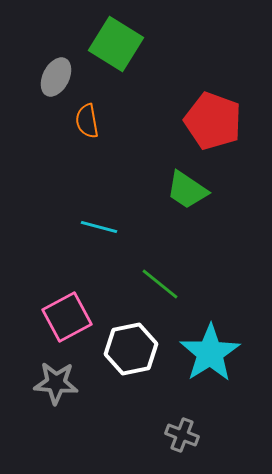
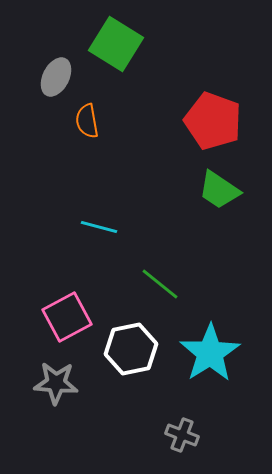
green trapezoid: moved 32 px right
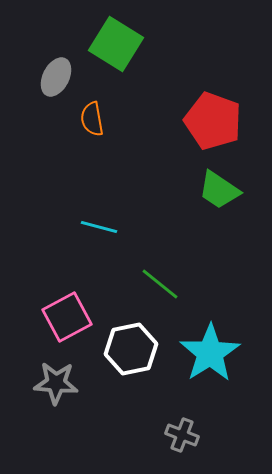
orange semicircle: moved 5 px right, 2 px up
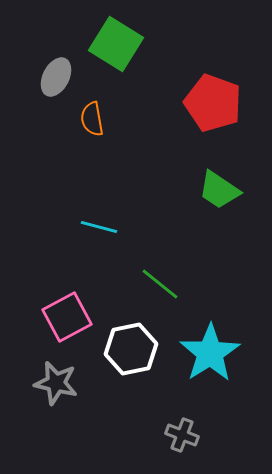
red pentagon: moved 18 px up
gray star: rotated 9 degrees clockwise
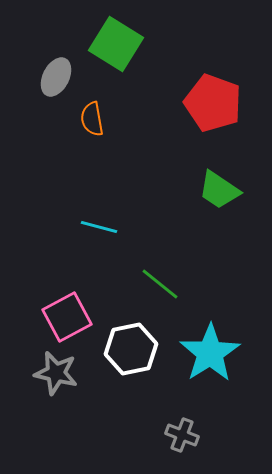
gray star: moved 10 px up
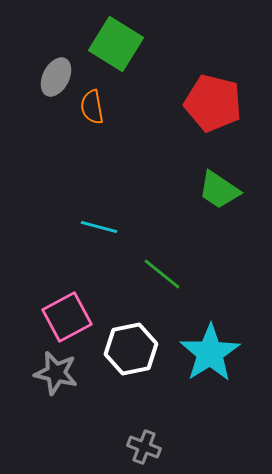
red pentagon: rotated 6 degrees counterclockwise
orange semicircle: moved 12 px up
green line: moved 2 px right, 10 px up
gray cross: moved 38 px left, 12 px down
